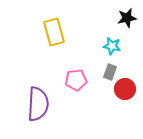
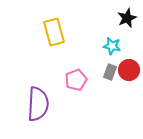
black star: rotated 12 degrees counterclockwise
pink pentagon: rotated 15 degrees counterclockwise
red circle: moved 4 px right, 19 px up
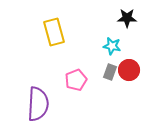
black star: rotated 24 degrees clockwise
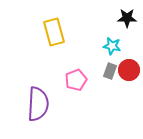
gray rectangle: moved 1 px up
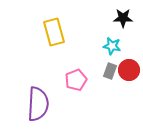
black star: moved 4 px left
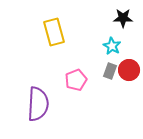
cyan star: rotated 18 degrees clockwise
